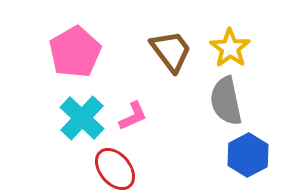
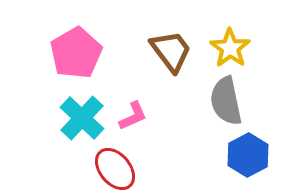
pink pentagon: moved 1 px right, 1 px down
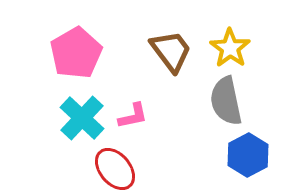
pink L-shape: rotated 12 degrees clockwise
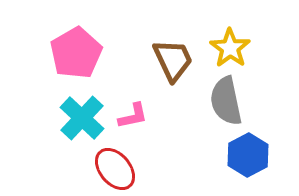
brown trapezoid: moved 2 px right, 9 px down; rotated 12 degrees clockwise
